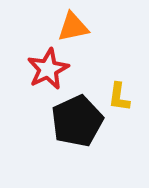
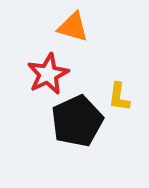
orange triangle: rotated 28 degrees clockwise
red star: moved 5 px down
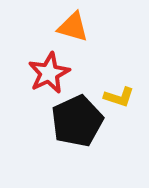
red star: moved 1 px right, 1 px up
yellow L-shape: rotated 80 degrees counterclockwise
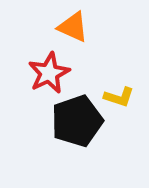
orange triangle: rotated 8 degrees clockwise
black pentagon: rotated 6 degrees clockwise
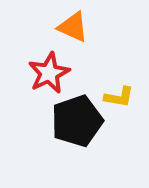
yellow L-shape: rotated 8 degrees counterclockwise
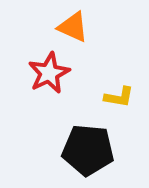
black pentagon: moved 11 px right, 29 px down; rotated 24 degrees clockwise
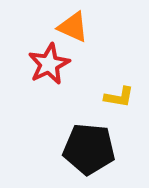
red star: moved 9 px up
black pentagon: moved 1 px right, 1 px up
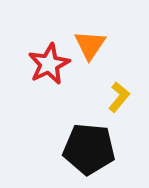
orange triangle: moved 17 px right, 18 px down; rotated 40 degrees clockwise
yellow L-shape: rotated 60 degrees counterclockwise
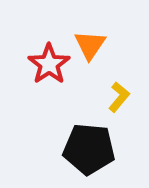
red star: rotated 9 degrees counterclockwise
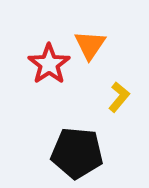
black pentagon: moved 12 px left, 4 px down
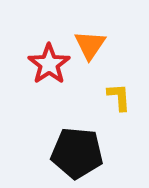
yellow L-shape: rotated 44 degrees counterclockwise
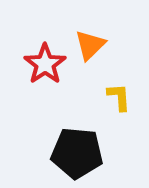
orange triangle: rotated 12 degrees clockwise
red star: moved 4 px left
